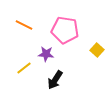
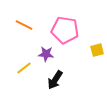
yellow square: rotated 32 degrees clockwise
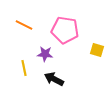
yellow square: rotated 32 degrees clockwise
purple star: moved 1 px left
yellow line: rotated 63 degrees counterclockwise
black arrow: moved 1 px left, 1 px up; rotated 84 degrees clockwise
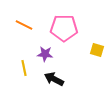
pink pentagon: moved 1 px left, 2 px up; rotated 8 degrees counterclockwise
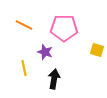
purple star: moved 2 px up; rotated 14 degrees clockwise
black arrow: rotated 72 degrees clockwise
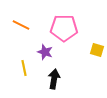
orange line: moved 3 px left
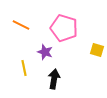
pink pentagon: rotated 16 degrees clockwise
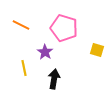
purple star: rotated 14 degrees clockwise
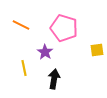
yellow square: rotated 24 degrees counterclockwise
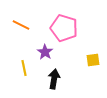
yellow square: moved 4 px left, 10 px down
